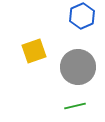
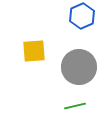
yellow square: rotated 15 degrees clockwise
gray circle: moved 1 px right
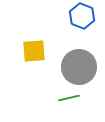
blue hexagon: rotated 15 degrees counterclockwise
green line: moved 6 px left, 8 px up
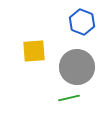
blue hexagon: moved 6 px down
gray circle: moved 2 px left
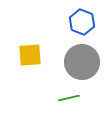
yellow square: moved 4 px left, 4 px down
gray circle: moved 5 px right, 5 px up
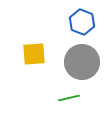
yellow square: moved 4 px right, 1 px up
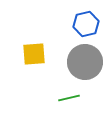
blue hexagon: moved 4 px right, 2 px down; rotated 25 degrees clockwise
gray circle: moved 3 px right
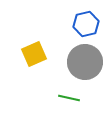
yellow square: rotated 20 degrees counterclockwise
green line: rotated 25 degrees clockwise
